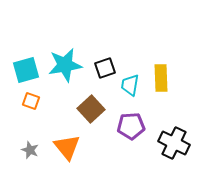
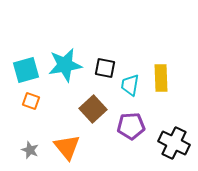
black square: rotated 30 degrees clockwise
brown square: moved 2 px right
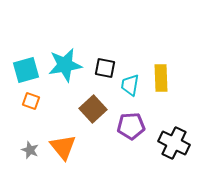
orange triangle: moved 4 px left
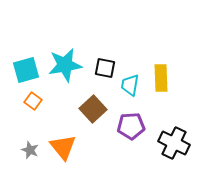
orange square: moved 2 px right; rotated 18 degrees clockwise
